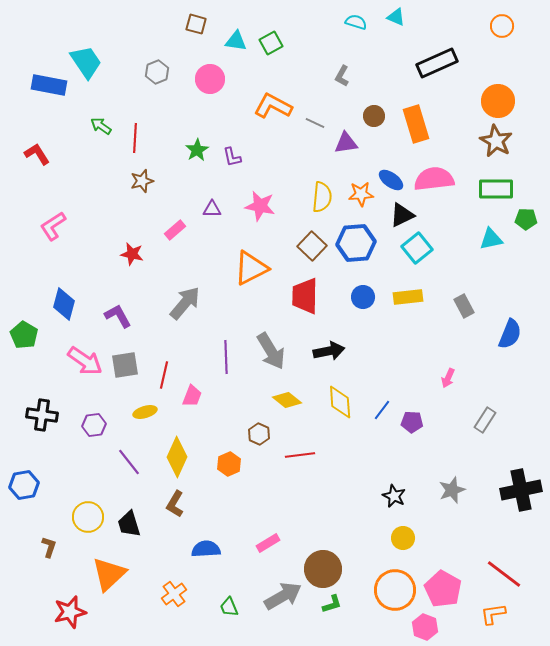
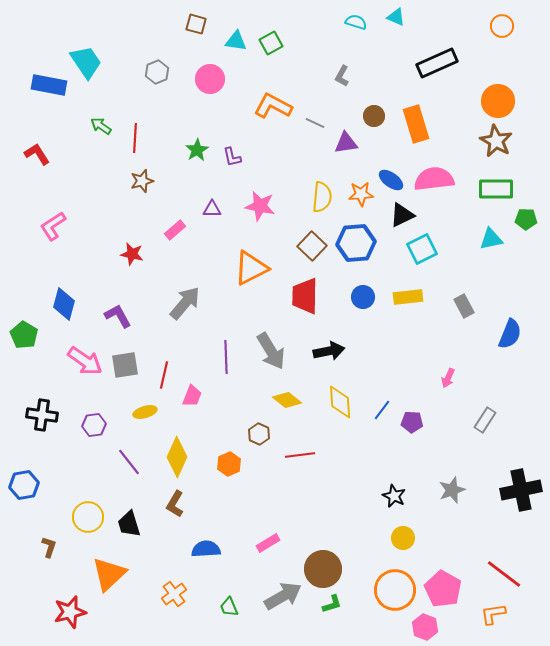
cyan square at (417, 248): moved 5 px right, 1 px down; rotated 12 degrees clockwise
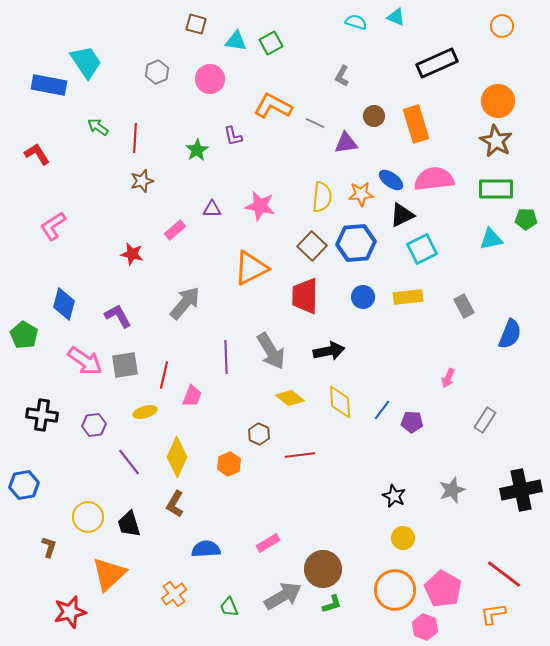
green arrow at (101, 126): moved 3 px left, 1 px down
purple L-shape at (232, 157): moved 1 px right, 21 px up
yellow diamond at (287, 400): moved 3 px right, 2 px up
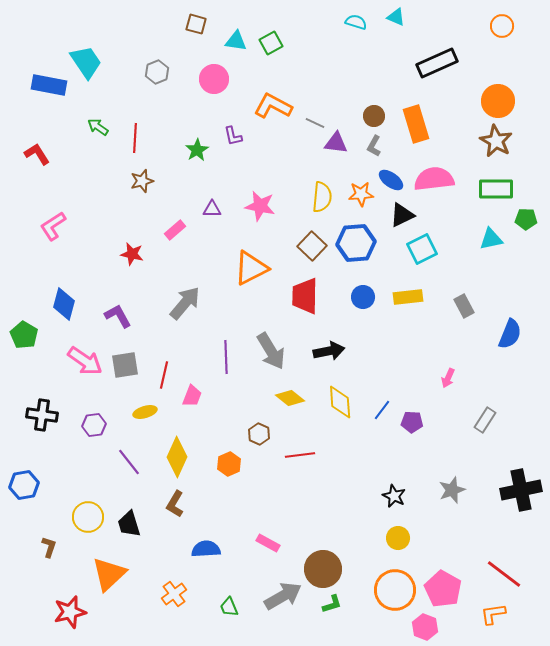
gray L-shape at (342, 76): moved 32 px right, 70 px down
pink circle at (210, 79): moved 4 px right
purple triangle at (346, 143): moved 10 px left; rotated 15 degrees clockwise
yellow circle at (403, 538): moved 5 px left
pink rectangle at (268, 543): rotated 60 degrees clockwise
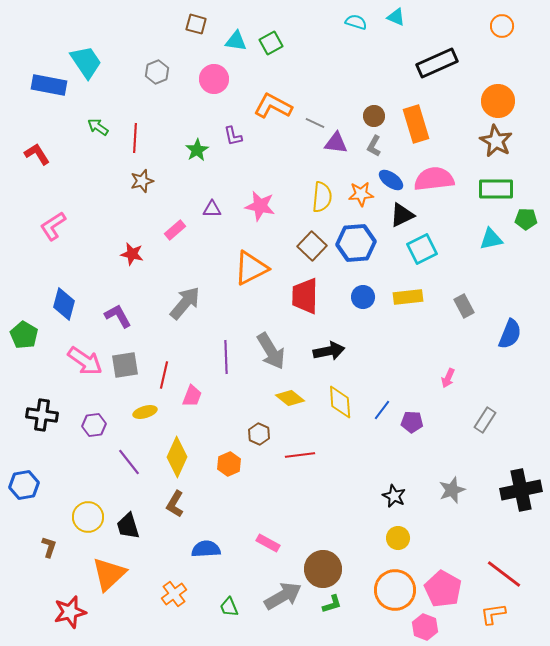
black trapezoid at (129, 524): moved 1 px left, 2 px down
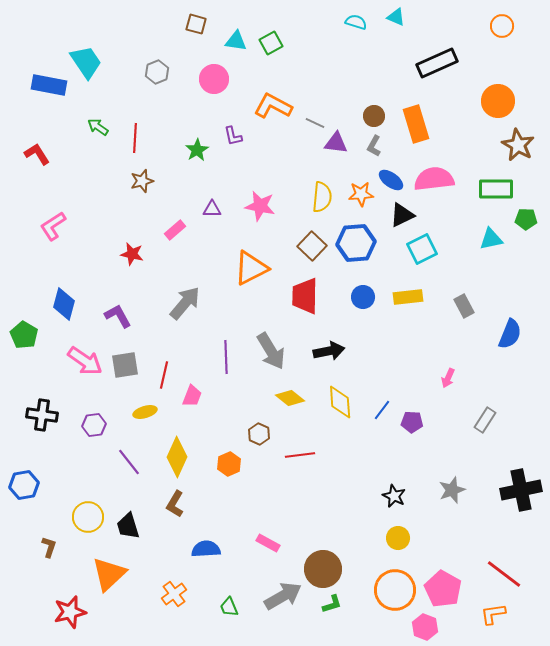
brown star at (496, 141): moved 22 px right, 4 px down
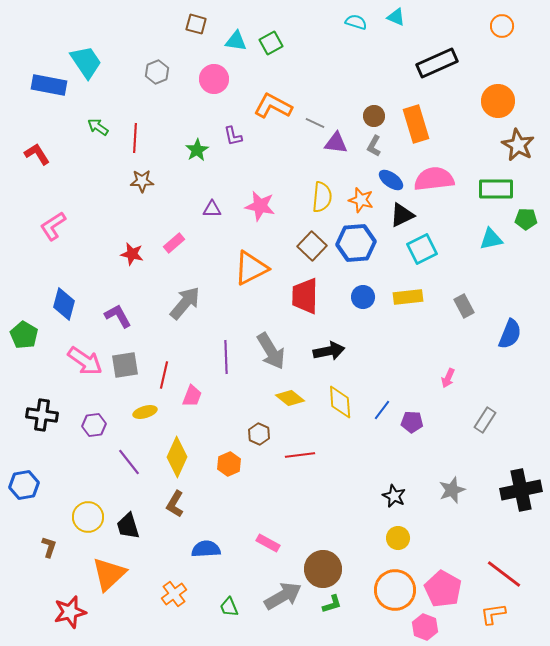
brown star at (142, 181): rotated 15 degrees clockwise
orange star at (361, 194): moved 6 px down; rotated 20 degrees clockwise
pink rectangle at (175, 230): moved 1 px left, 13 px down
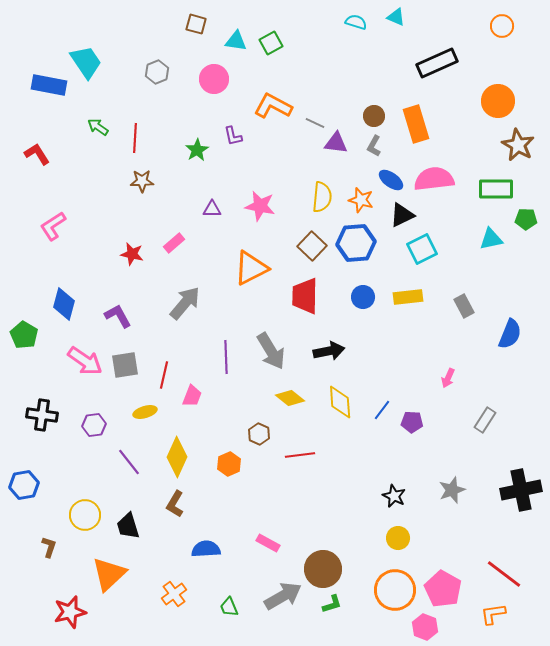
yellow circle at (88, 517): moved 3 px left, 2 px up
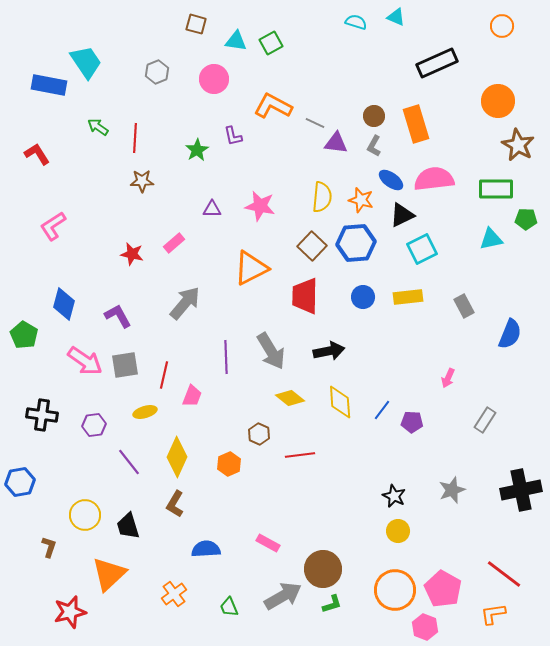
blue hexagon at (24, 485): moved 4 px left, 3 px up
yellow circle at (398, 538): moved 7 px up
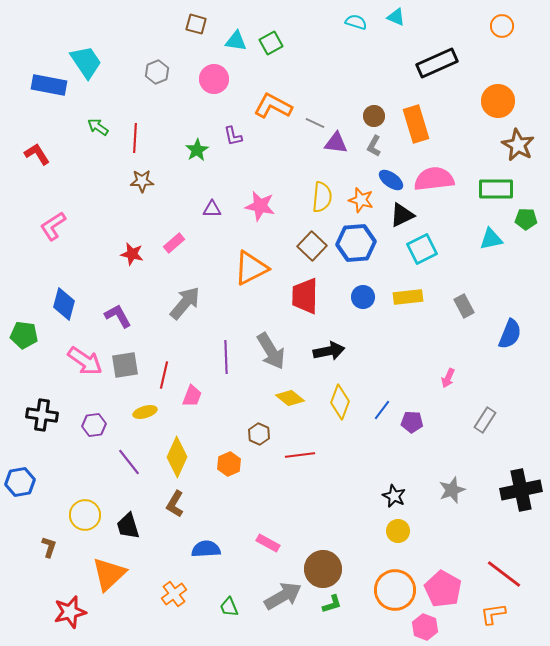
green pentagon at (24, 335): rotated 24 degrees counterclockwise
yellow diamond at (340, 402): rotated 24 degrees clockwise
